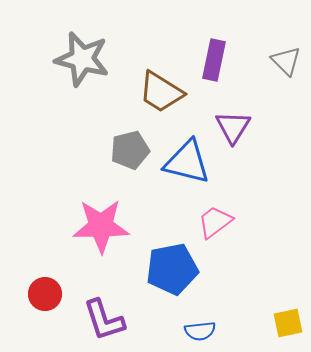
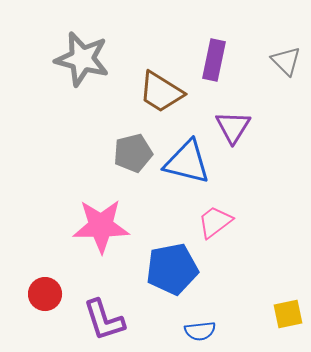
gray pentagon: moved 3 px right, 3 px down
yellow square: moved 9 px up
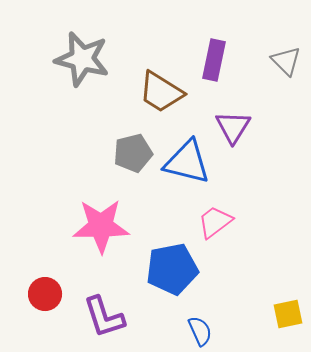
purple L-shape: moved 3 px up
blue semicircle: rotated 108 degrees counterclockwise
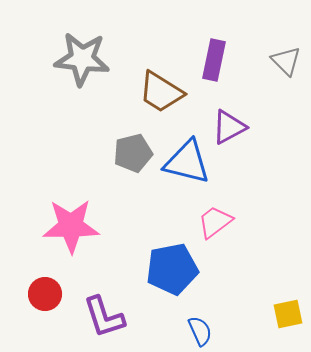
gray star: rotated 8 degrees counterclockwise
purple triangle: moved 4 px left; rotated 30 degrees clockwise
pink star: moved 30 px left
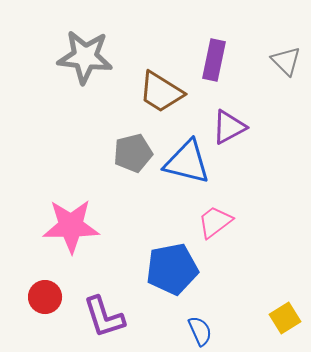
gray star: moved 3 px right, 2 px up
red circle: moved 3 px down
yellow square: moved 3 px left, 4 px down; rotated 20 degrees counterclockwise
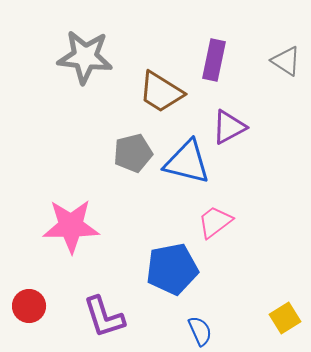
gray triangle: rotated 12 degrees counterclockwise
red circle: moved 16 px left, 9 px down
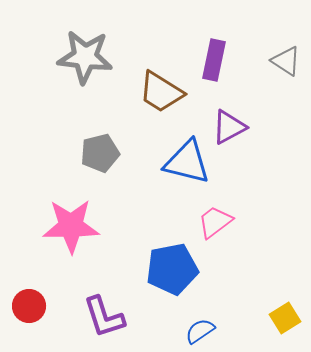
gray pentagon: moved 33 px left
blue semicircle: rotated 100 degrees counterclockwise
